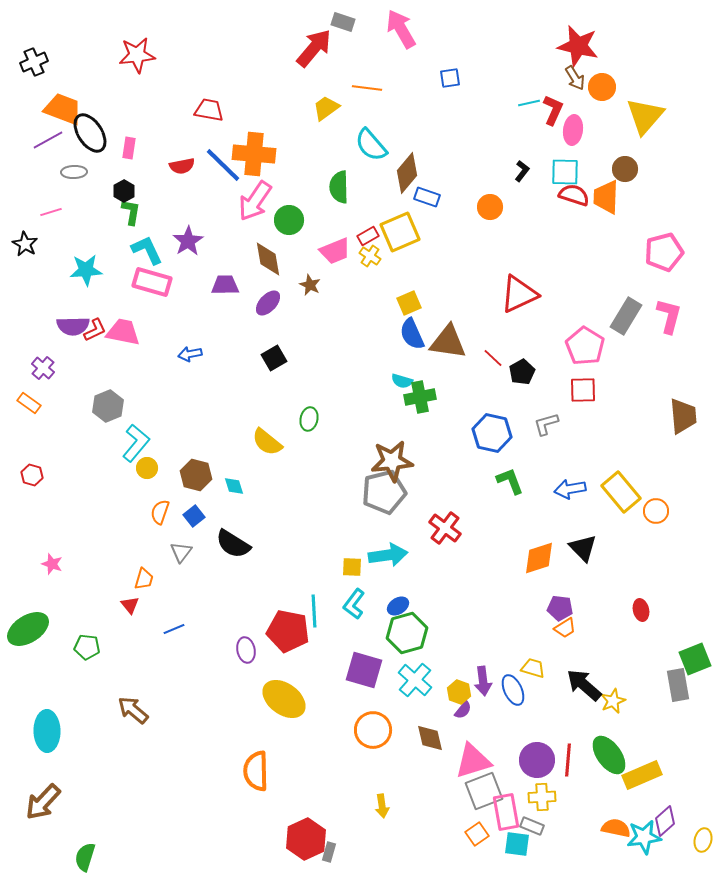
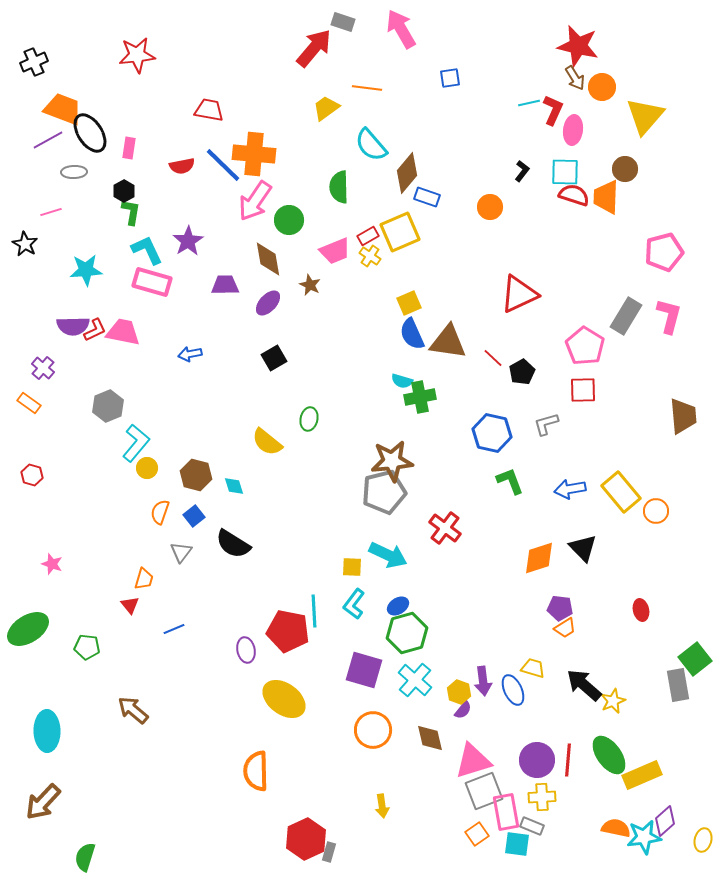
cyan arrow at (388, 555): rotated 33 degrees clockwise
green square at (695, 659): rotated 16 degrees counterclockwise
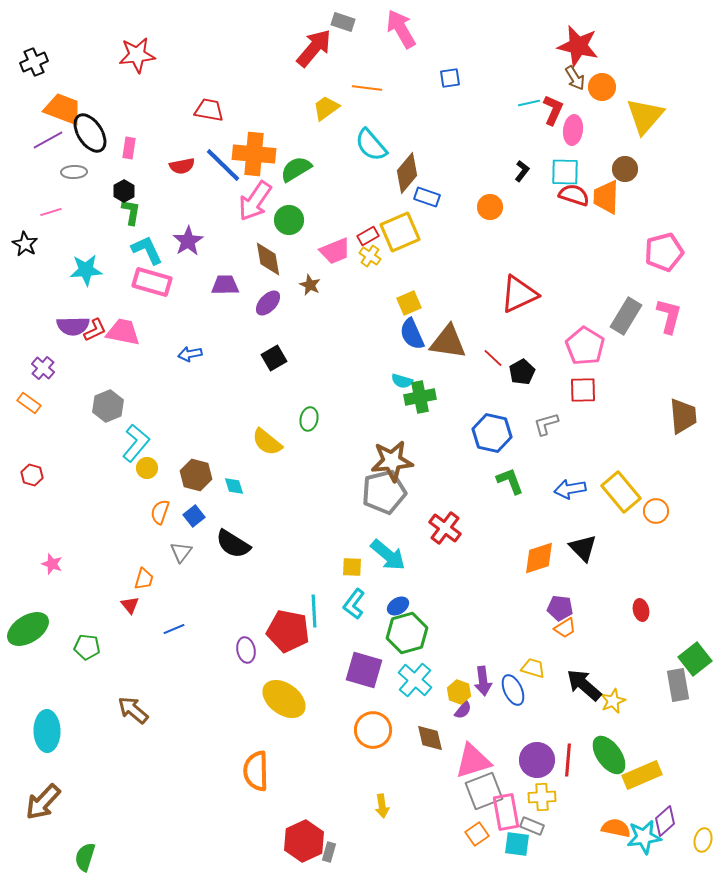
green semicircle at (339, 187): moved 43 px left, 18 px up; rotated 60 degrees clockwise
cyan arrow at (388, 555): rotated 15 degrees clockwise
red hexagon at (306, 839): moved 2 px left, 2 px down
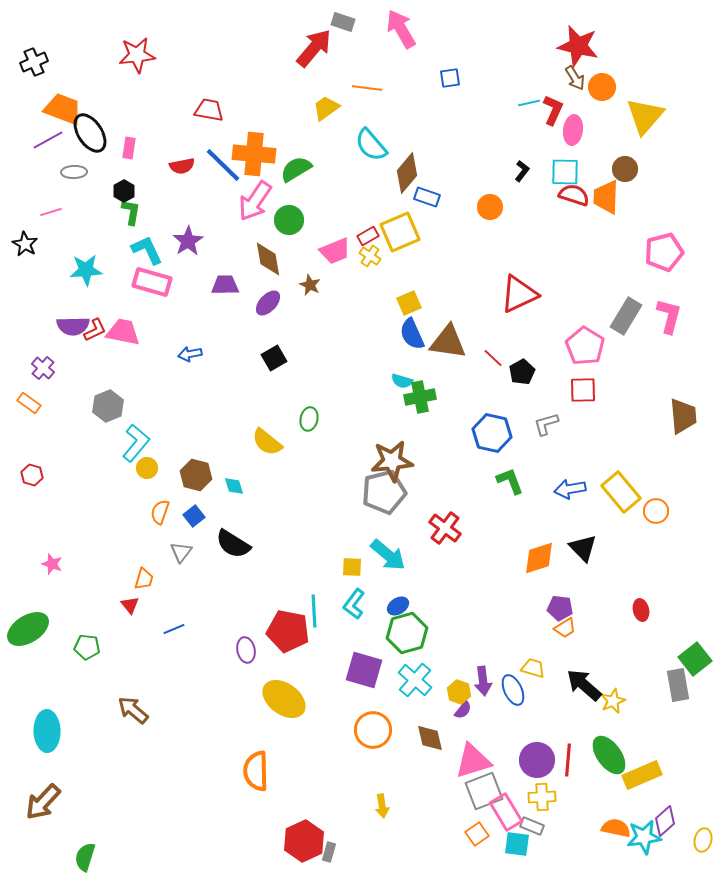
pink rectangle at (506, 812): rotated 21 degrees counterclockwise
